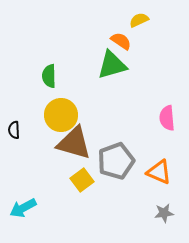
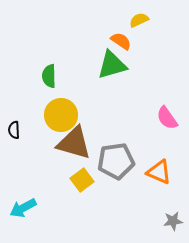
pink semicircle: rotated 30 degrees counterclockwise
gray pentagon: rotated 12 degrees clockwise
gray star: moved 9 px right, 8 px down
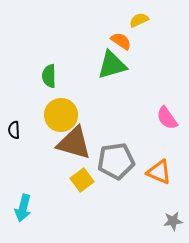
cyan arrow: rotated 48 degrees counterclockwise
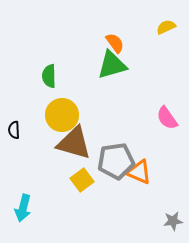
yellow semicircle: moved 27 px right, 7 px down
orange semicircle: moved 6 px left, 2 px down; rotated 20 degrees clockwise
yellow circle: moved 1 px right
orange triangle: moved 20 px left
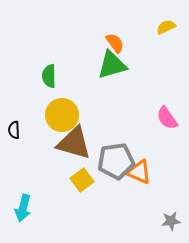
gray star: moved 2 px left
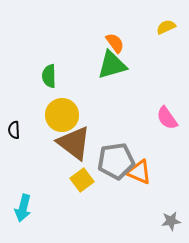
brown triangle: rotated 21 degrees clockwise
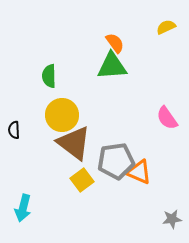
green triangle: moved 1 px down; rotated 12 degrees clockwise
gray star: moved 1 px right, 2 px up
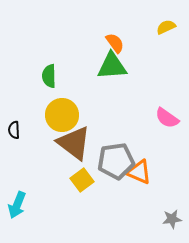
pink semicircle: rotated 20 degrees counterclockwise
cyan arrow: moved 6 px left, 3 px up; rotated 8 degrees clockwise
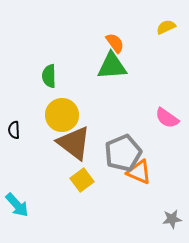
gray pentagon: moved 7 px right, 8 px up; rotated 15 degrees counterclockwise
cyan arrow: rotated 64 degrees counterclockwise
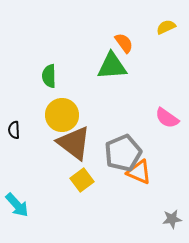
orange semicircle: moved 9 px right
